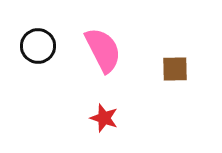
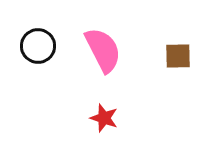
brown square: moved 3 px right, 13 px up
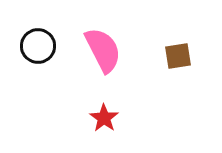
brown square: rotated 8 degrees counterclockwise
red star: rotated 16 degrees clockwise
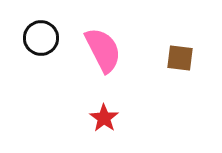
black circle: moved 3 px right, 8 px up
brown square: moved 2 px right, 2 px down; rotated 16 degrees clockwise
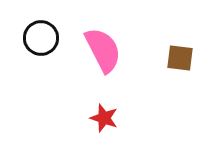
red star: rotated 16 degrees counterclockwise
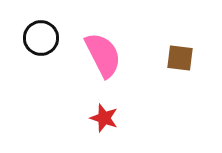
pink semicircle: moved 5 px down
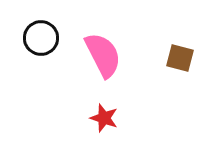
brown square: rotated 8 degrees clockwise
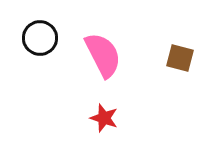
black circle: moved 1 px left
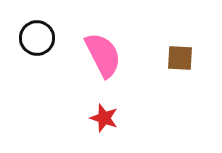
black circle: moved 3 px left
brown square: rotated 12 degrees counterclockwise
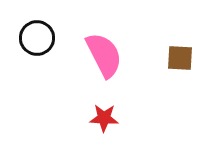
pink semicircle: moved 1 px right
red star: rotated 16 degrees counterclockwise
